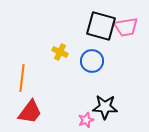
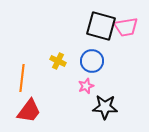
yellow cross: moved 2 px left, 9 px down
red trapezoid: moved 1 px left, 1 px up
pink star: moved 34 px up
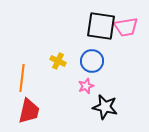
black square: rotated 8 degrees counterclockwise
black star: rotated 10 degrees clockwise
red trapezoid: rotated 24 degrees counterclockwise
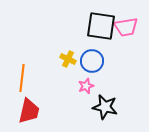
yellow cross: moved 10 px right, 2 px up
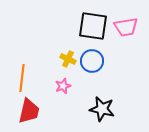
black square: moved 8 px left
pink star: moved 23 px left
black star: moved 3 px left, 2 px down
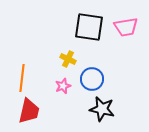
black square: moved 4 px left, 1 px down
blue circle: moved 18 px down
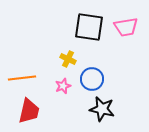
orange line: rotated 76 degrees clockwise
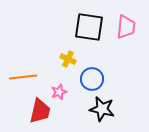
pink trapezoid: rotated 75 degrees counterclockwise
orange line: moved 1 px right, 1 px up
pink star: moved 4 px left, 6 px down
red trapezoid: moved 11 px right
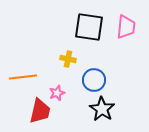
yellow cross: rotated 14 degrees counterclockwise
blue circle: moved 2 px right, 1 px down
pink star: moved 2 px left, 1 px down
black star: rotated 20 degrees clockwise
